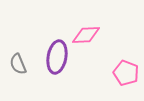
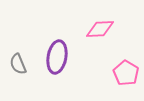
pink diamond: moved 14 px right, 6 px up
pink pentagon: rotated 10 degrees clockwise
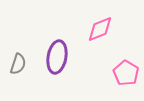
pink diamond: rotated 20 degrees counterclockwise
gray semicircle: rotated 140 degrees counterclockwise
